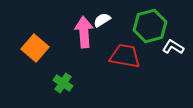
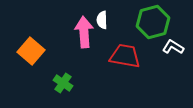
white semicircle: rotated 60 degrees counterclockwise
green hexagon: moved 3 px right, 4 px up
orange square: moved 4 px left, 3 px down
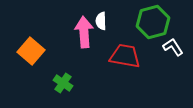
white semicircle: moved 1 px left, 1 px down
white L-shape: rotated 25 degrees clockwise
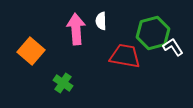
green hexagon: moved 11 px down
pink arrow: moved 8 px left, 3 px up
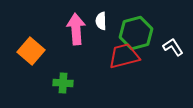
green hexagon: moved 17 px left
red trapezoid: moved 1 px left; rotated 24 degrees counterclockwise
green cross: rotated 30 degrees counterclockwise
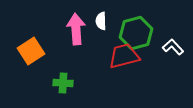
white L-shape: rotated 10 degrees counterclockwise
orange square: rotated 16 degrees clockwise
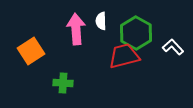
green hexagon: rotated 16 degrees counterclockwise
